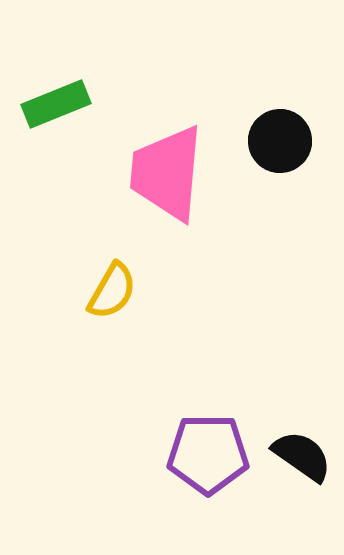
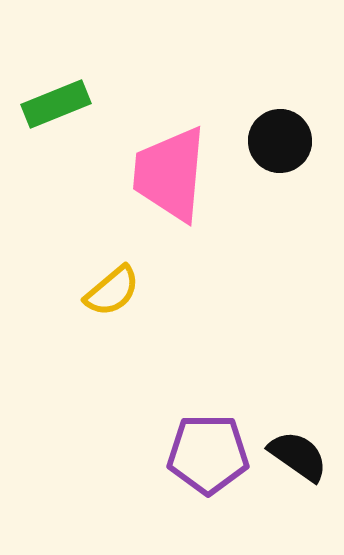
pink trapezoid: moved 3 px right, 1 px down
yellow semicircle: rotated 20 degrees clockwise
black semicircle: moved 4 px left
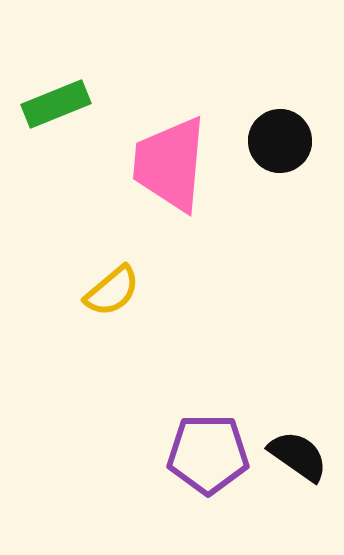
pink trapezoid: moved 10 px up
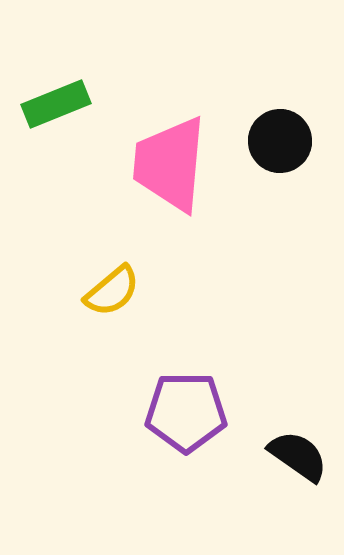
purple pentagon: moved 22 px left, 42 px up
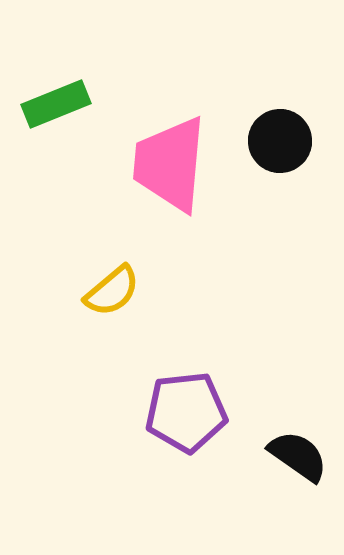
purple pentagon: rotated 6 degrees counterclockwise
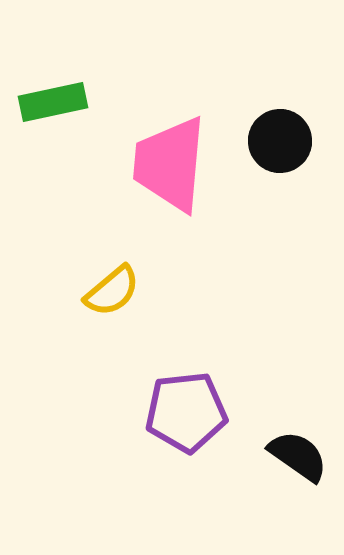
green rectangle: moved 3 px left, 2 px up; rotated 10 degrees clockwise
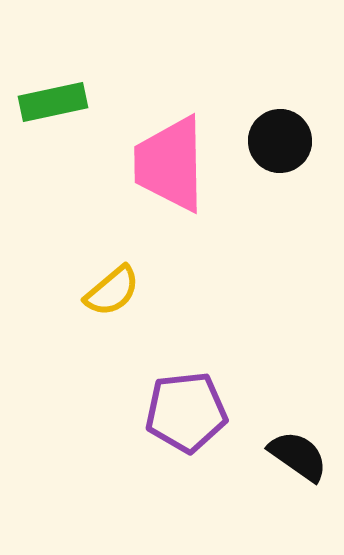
pink trapezoid: rotated 6 degrees counterclockwise
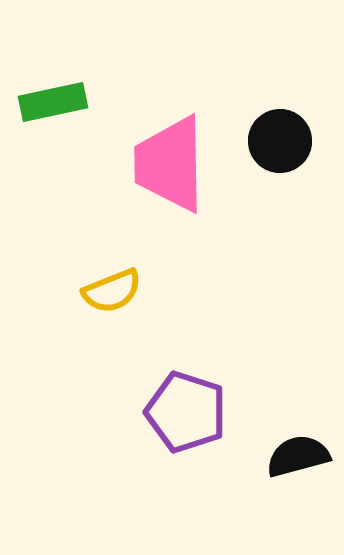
yellow semicircle: rotated 18 degrees clockwise
purple pentagon: rotated 24 degrees clockwise
black semicircle: rotated 50 degrees counterclockwise
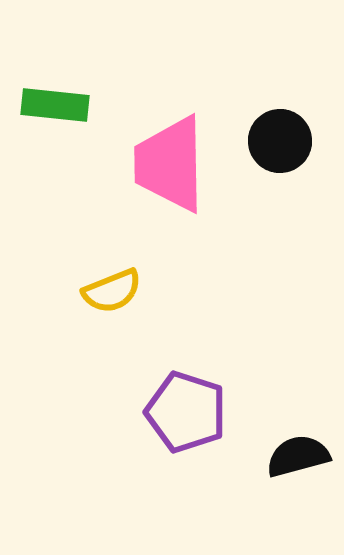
green rectangle: moved 2 px right, 3 px down; rotated 18 degrees clockwise
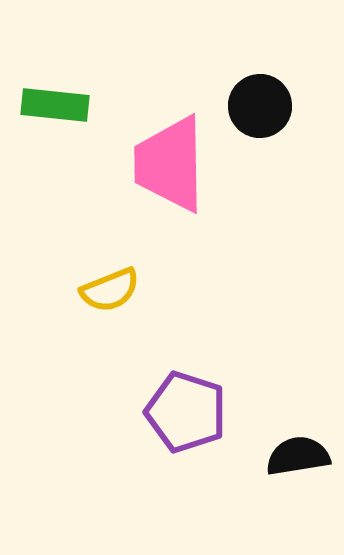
black circle: moved 20 px left, 35 px up
yellow semicircle: moved 2 px left, 1 px up
black semicircle: rotated 6 degrees clockwise
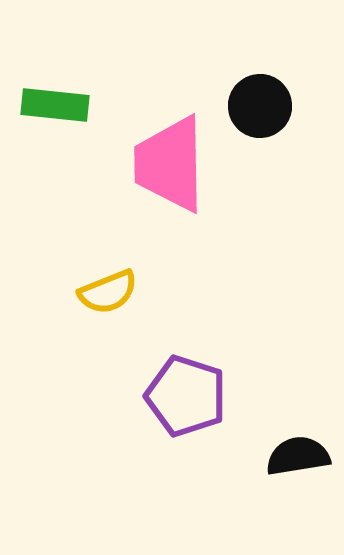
yellow semicircle: moved 2 px left, 2 px down
purple pentagon: moved 16 px up
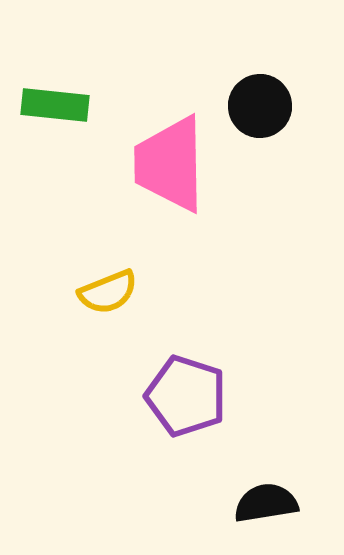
black semicircle: moved 32 px left, 47 px down
